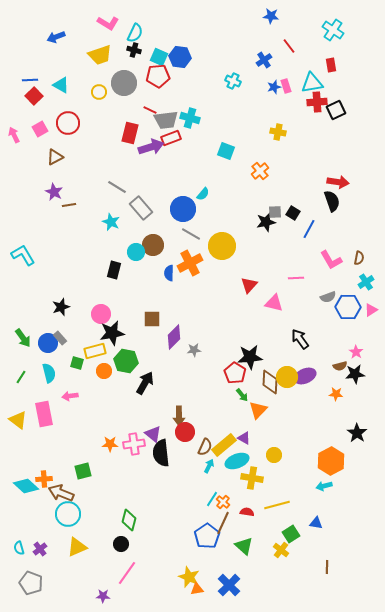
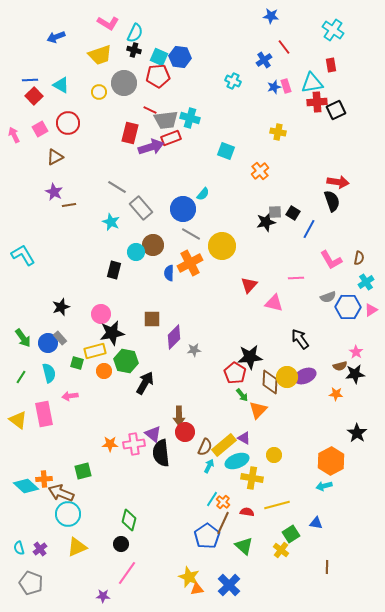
red line at (289, 46): moved 5 px left, 1 px down
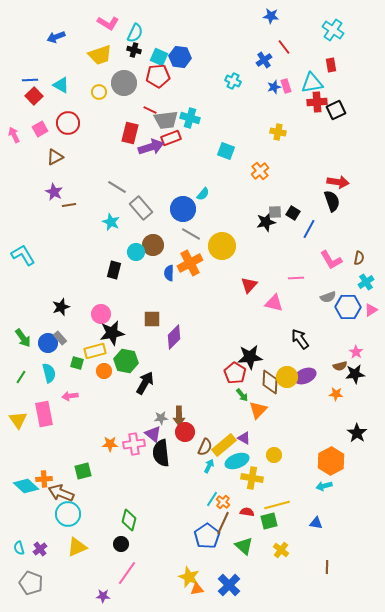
gray star at (194, 350): moved 33 px left, 68 px down
yellow triangle at (18, 420): rotated 18 degrees clockwise
green square at (291, 534): moved 22 px left, 13 px up; rotated 18 degrees clockwise
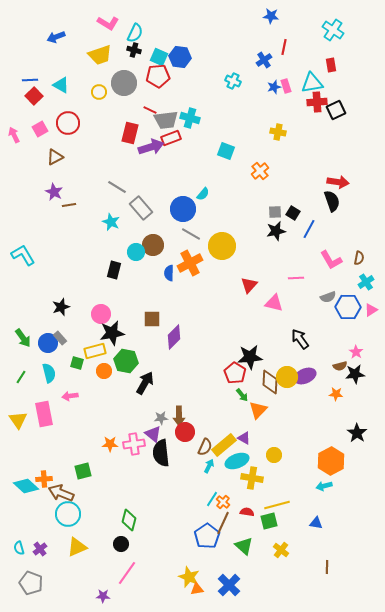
red line at (284, 47): rotated 49 degrees clockwise
black star at (266, 222): moved 10 px right, 9 px down
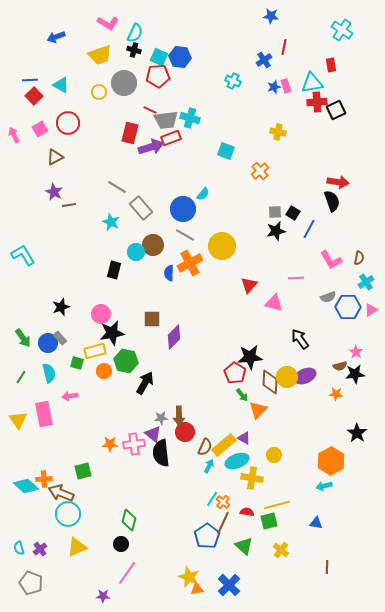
cyan cross at (333, 30): moved 9 px right
gray line at (191, 234): moved 6 px left, 1 px down
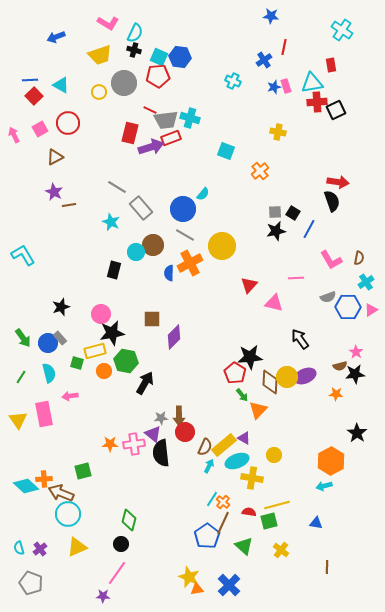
red semicircle at (247, 512): moved 2 px right
pink line at (127, 573): moved 10 px left
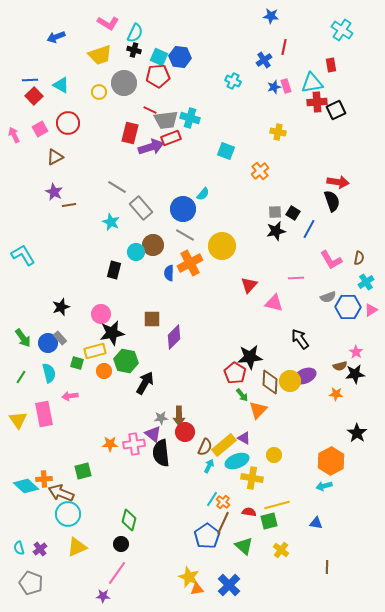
yellow circle at (287, 377): moved 3 px right, 4 px down
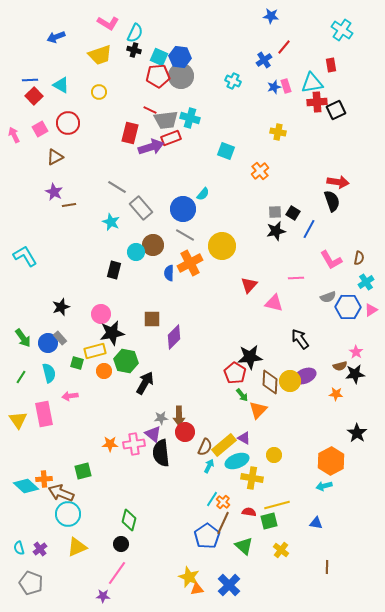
red line at (284, 47): rotated 28 degrees clockwise
gray circle at (124, 83): moved 57 px right, 7 px up
cyan L-shape at (23, 255): moved 2 px right, 1 px down
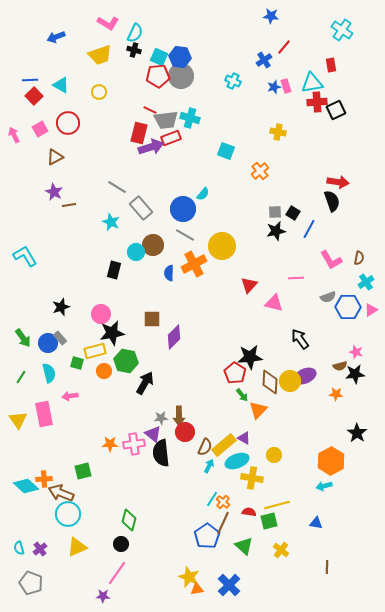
red rectangle at (130, 133): moved 9 px right
orange cross at (190, 263): moved 4 px right, 1 px down
pink star at (356, 352): rotated 16 degrees counterclockwise
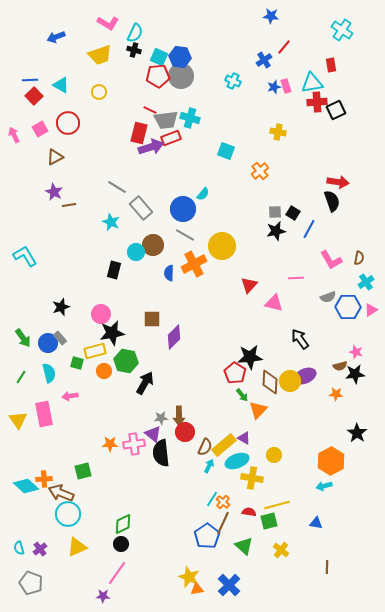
green diamond at (129, 520): moved 6 px left, 4 px down; rotated 50 degrees clockwise
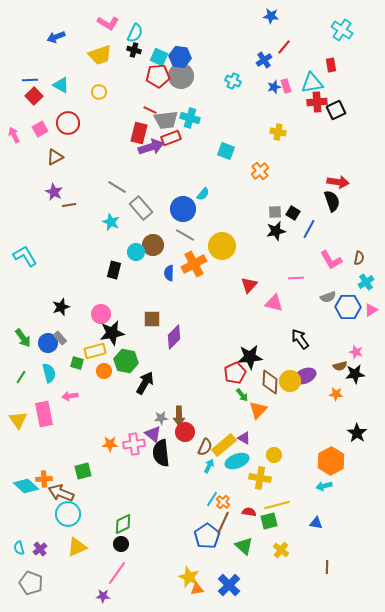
red pentagon at (235, 373): rotated 15 degrees clockwise
yellow cross at (252, 478): moved 8 px right
